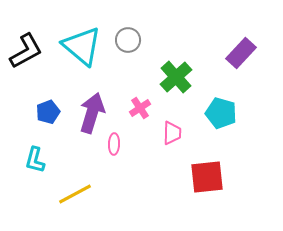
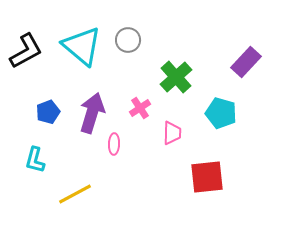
purple rectangle: moved 5 px right, 9 px down
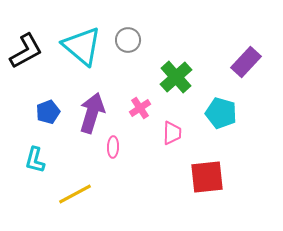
pink ellipse: moved 1 px left, 3 px down
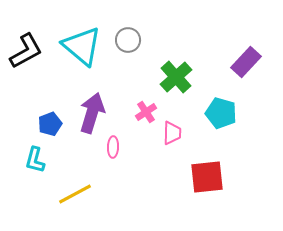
pink cross: moved 6 px right, 4 px down
blue pentagon: moved 2 px right, 12 px down
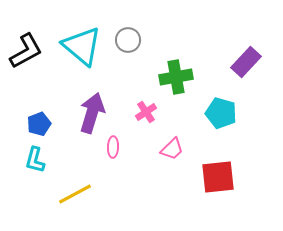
green cross: rotated 32 degrees clockwise
blue pentagon: moved 11 px left
pink trapezoid: moved 16 px down; rotated 45 degrees clockwise
red square: moved 11 px right
